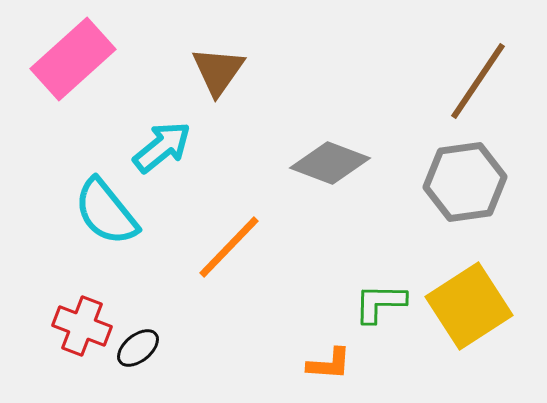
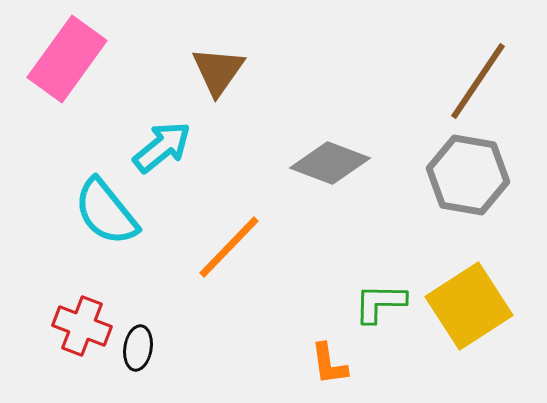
pink rectangle: moved 6 px left; rotated 12 degrees counterclockwise
gray hexagon: moved 3 px right, 7 px up; rotated 18 degrees clockwise
black ellipse: rotated 42 degrees counterclockwise
orange L-shape: rotated 78 degrees clockwise
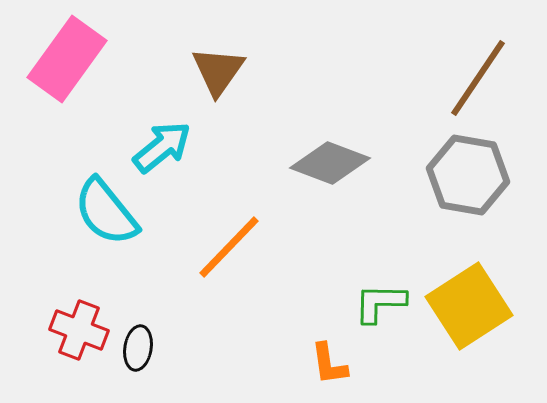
brown line: moved 3 px up
red cross: moved 3 px left, 4 px down
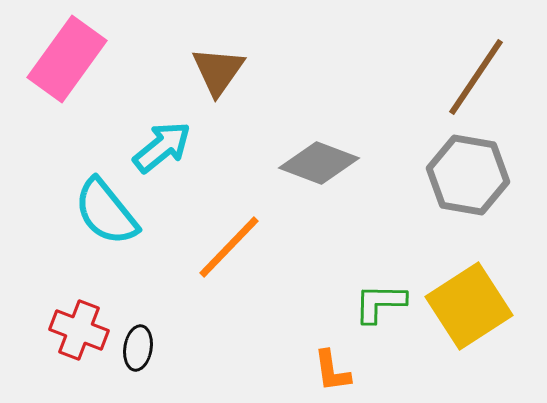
brown line: moved 2 px left, 1 px up
gray diamond: moved 11 px left
orange L-shape: moved 3 px right, 7 px down
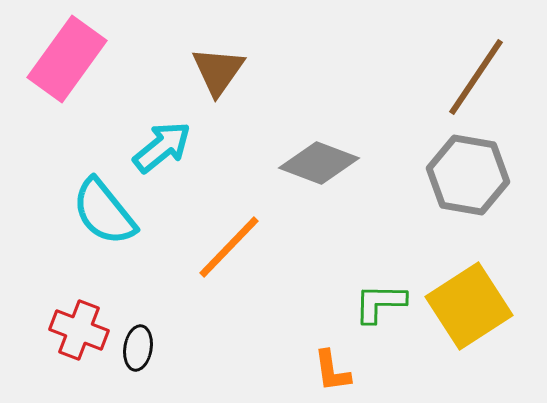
cyan semicircle: moved 2 px left
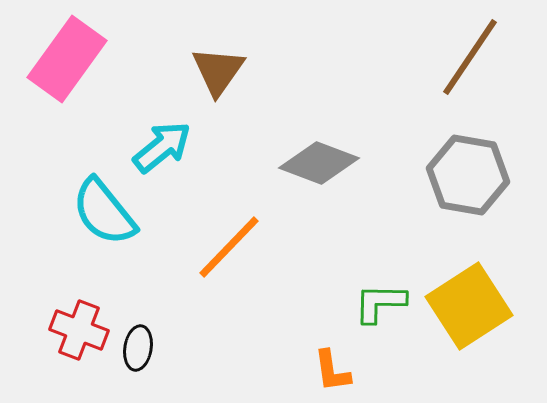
brown line: moved 6 px left, 20 px up
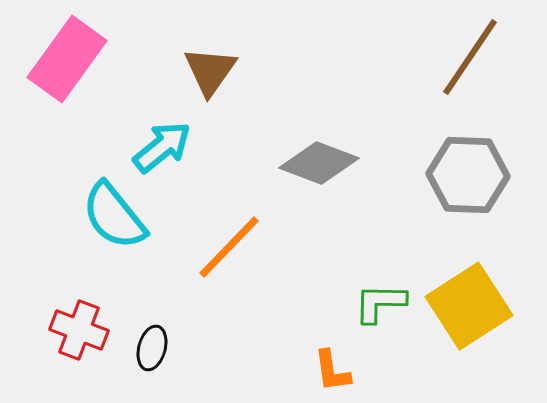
brown triangle: moved 8 px left
gray hexagon: rotated 8 degrees counterclockwise
cyan semicircle: moved 10 px right, 4 px down
black ellipse: moved 14 px right; rotated 6 degrees clockwise
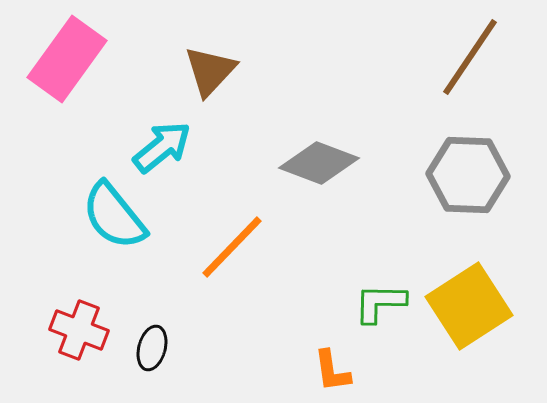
brown triangle: rotated 8 degrees clockwise
orange line: moved 3 px right
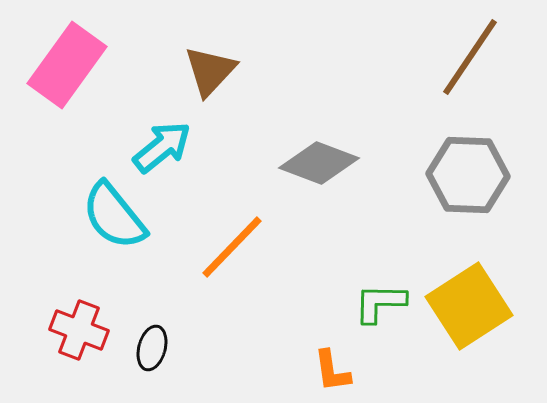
pink rectangle: moved 6 px down
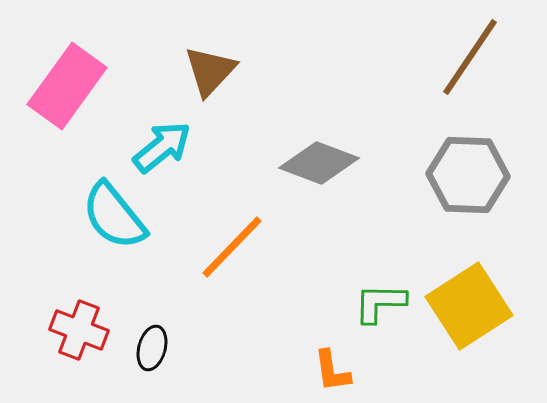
pink rectangle: moved 21 px down
